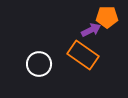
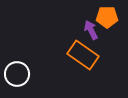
purple arrow: rotated 90 degrees counterclockwise
white circle: moved 22 px left, 10 px down
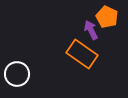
orange pentagon: rotated 25 degrees clockwise
orange rectangle: moved 1 px left, 1 px up
